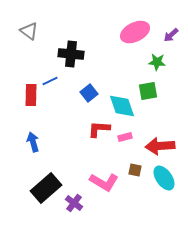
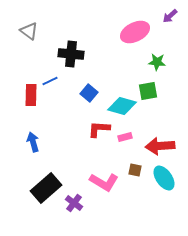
purple arrow: moved 1 px left, 19 px up
blue square: rotated 12 degrees counterclockwise
cyan diamond: rotated 56 degrees counterclockwise
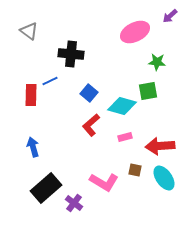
red L-shape: moved 8 px left, 4 px up; rotated 45 degrees counterclockwise
blue arrow: moved 5 px down
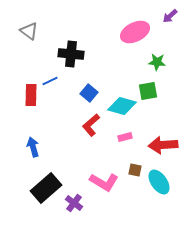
red arrow: moved 3 px right, 1 px up
cyan ellipse: moved 5 px left, 4 px down
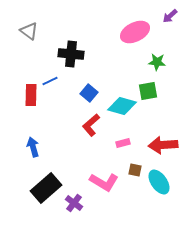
pink rectangle: moved 2 px left, 6 px down
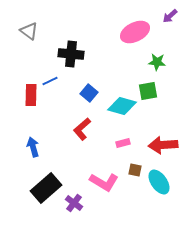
red L-shape: moved 9 px left, 4 px down
